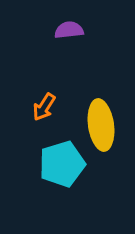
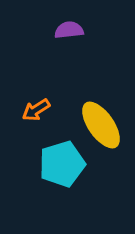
orange arrow: moved 8 px left, 3 px down; rotated 24 degrees clockwise
yellow ellipse: rotated 27 degrees counterclockwise
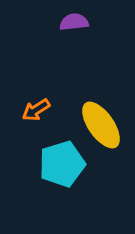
purple semicircle: moved 5 px right, 8 px up
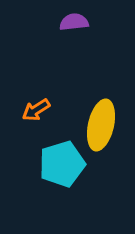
yellow ellipse: rotated 48 degrees clockwise
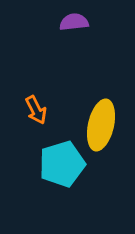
orange arrow: rotated 84 degrees counterclockwise
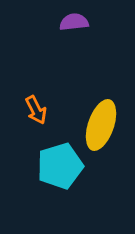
yellow ellipse: rotated 6 degrees clockwise
cyan pentagon: moved 2 px left, 2 px down
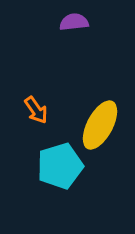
orange arrow: rotated 8 degrees counterclockwise
yellow ellipse: moved 1 px left; rotated 9 degrees clockwise
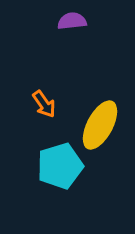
purple semicircle: moved 2 px left, 1 px up
orange arrow: moved 8 px right, 6 px up
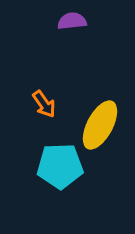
cyan pentagon: rotated 15 degrees clockwise
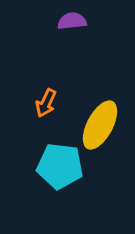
orange arrow: moved 2 px right, 1 px up; rotated 60 degrees clockwise
cyan pentagon: rotated 9 degrees clockwise
